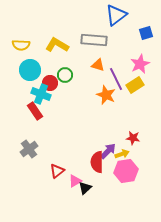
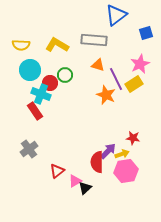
yellow rectangle: moved 1 px left, 1 px up
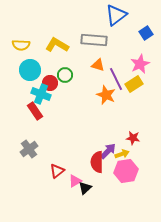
blue square: rotated 16 degrees counterclockwise
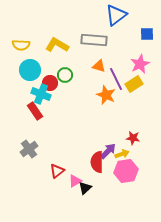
blue square: moved 1 px right, 1 px down; rotated 32 degrees clockwise
orange triangle: moved 1 px right, 1 px down
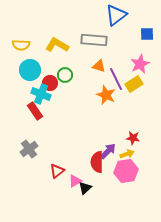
yellow arrow: moved 5 px right
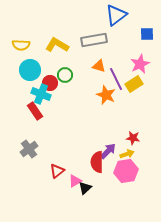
gray rectangle: rotated 15 degrees counterclockwise
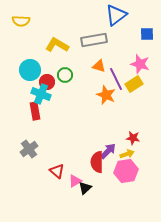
yellow semicircle: moved 24 px up
pink star: rotated 30 degrees counterclockwise
red circle: moved 3 px left, 1 px up
red rectangle: rotated 24 degrees clockwise
red triangle: rotated 42 degrees counterclockwise
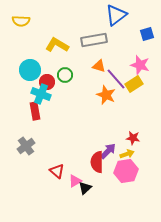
blue square: rotated 16 degrees counterclockwise
pink star: moved 1 px down
purple line: rotated 15 degrees counterclockwise
gray cross: moved 3 px left, 3 px up
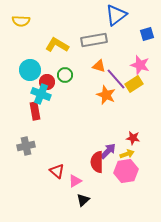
gray cross: rotated 24 degrees clockwise
black triangle: moved 2 px left, 12 px down
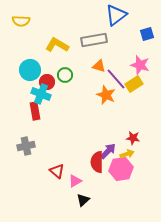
pink hexagon: moved 5 px left, 2 px up
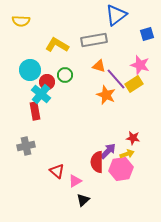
cyan cross: rotated 18 degrees clockwise
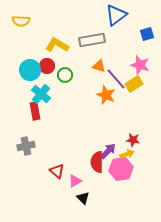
gray rectangle: moved 2 px left
red circle: moved 16 px up
red star: moved 2 px down
black triangle: moved 2 px up; rotated 32 degrees counterclockwise
